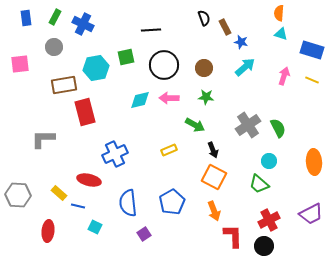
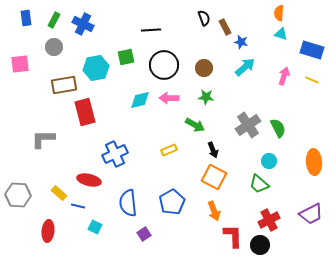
green rectangle at (55, 17): moved 1 px left, 3 px down
black circle at (264, 246): moved 4 px left, 1 px up
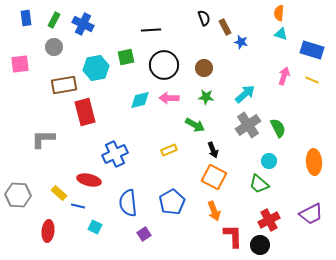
cyan arrow at (245, 67): moved 27 px down
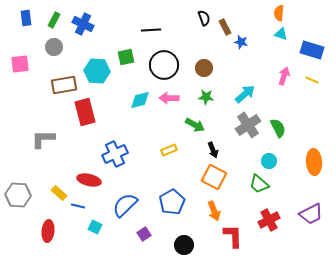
cyan hexagon at (96, 68): moved 1 px right, 3 px down; rotated 15 degrees clockwise
blue semicircle at (128, 203): moved 3 px left, 2 px down; rotated 52 degrees clockwise
black circle at (260, 245): moved 76 px left
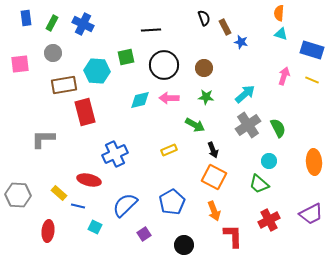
green rectangle at (54, 20): moved 2 px left, 3 px down
gray circle at (54, 47): moved 1 px left, 6 px down
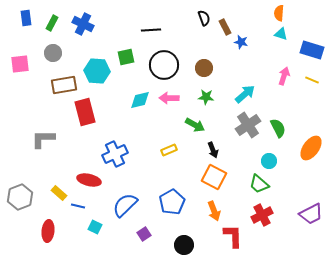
orange ellipse at (314, 162): moved 3 px left, 14 px up; rotated 40 degrees clockwise
gray hexagon at (18, 195): moved 2 px right, 2 px down; rotated 25 degrees counterclockwise
red cross at (269, 220): moved 7 px left, 5 px up
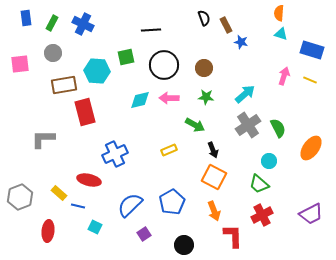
brown rectangle at (225, 27): moved 1 px right, 2 px up
yellow line at (312, 80): moved 2 px left
blue semicircle at (125, 205): moved 5 px right
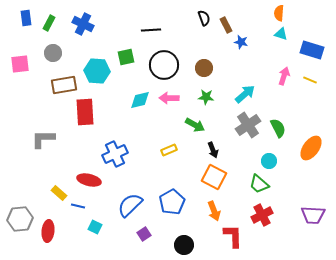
green rectangle at (52, 23): moved 3 px left
red rectangle at (85, 112): rotated 12 degrees clockwise
gray hexagon at (20, 197): moved 22 px down; rotated 15 degrees clockwise
purple trapezoid at (311, 214): moved 2 px right, 1 px down; rotated 30 degrees clockwise
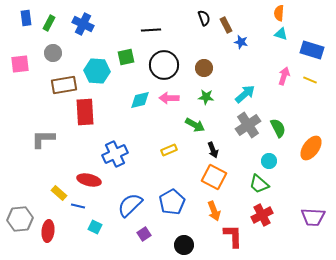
purple trapezoid at (313, 215): moved 2 px down
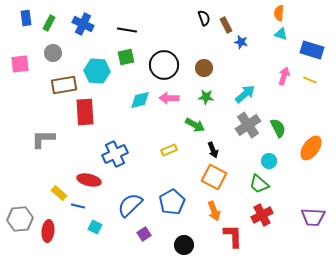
black line at (151, 30): moved 24 px left; rotated 12 degrees clockwise
